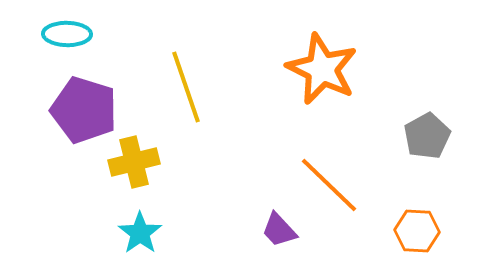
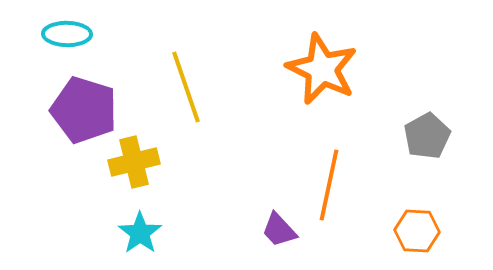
orange line: rotated 58 degrees clockwise
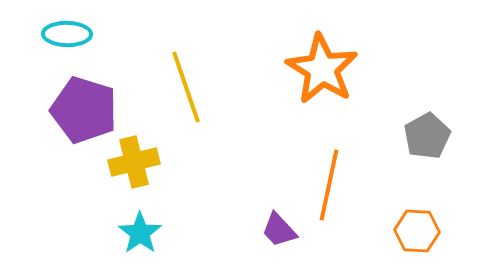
orange star: rotated 6 degrees clockwise
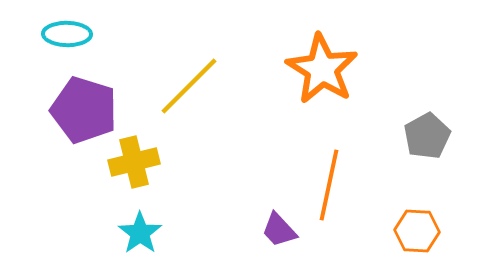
yellow line: moved 3 px right, 1 px up; rotated 64 degrees clockwise
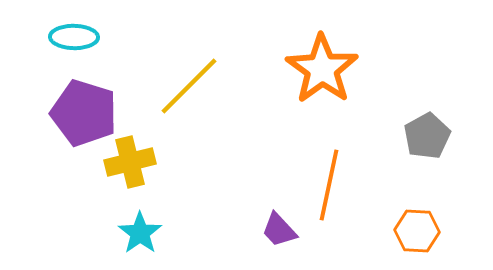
cyan ellipse: moved 7 px right, 3 px down
orange star: rotated 4 degrees clockwise
purple pentagon: moved 3 px down
yellow cross: moved 4 px left
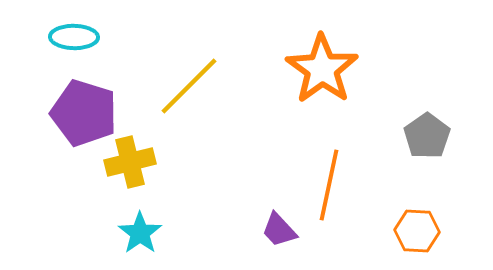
gray pentagon: rotated 6 degrees counterclockwise
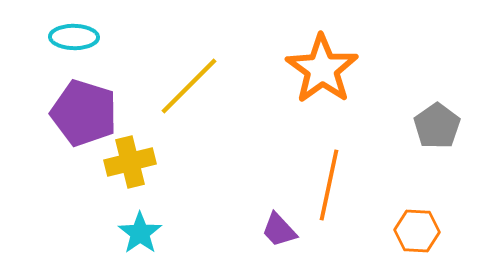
gray pentagon: moved 10 px right, 10 px up
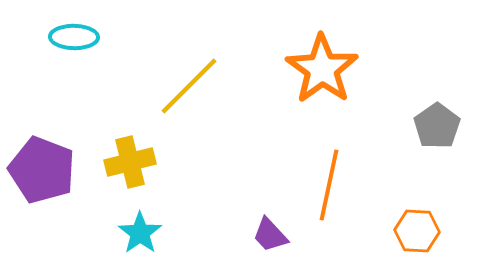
purple pentagon: moved 42 px left, 57 px down; rotated 4 degrees clockwise
purple trapezoid: moved 9 px left, 5 px down
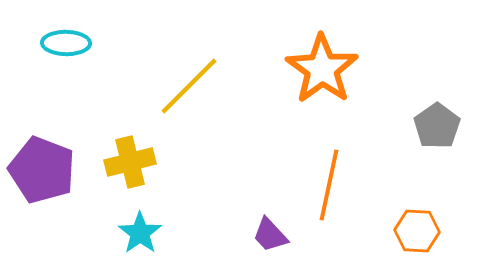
cyan ellipse: moved 8 px left, 6 px down
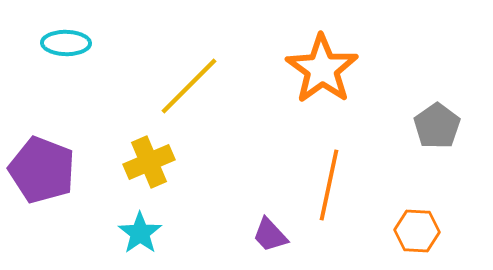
yellow cross: moved 19 px right; rotated 9 degrees counterclockwise
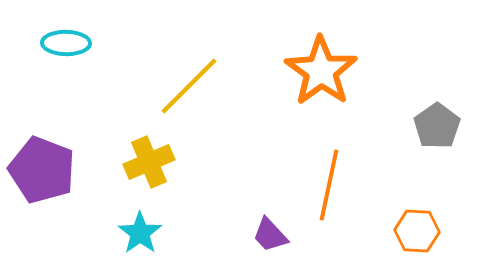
orange star: moved 1 px left, 2 px down
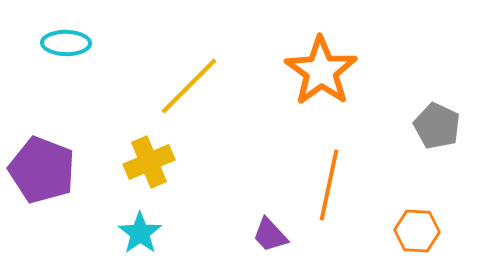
gray pentagon: rotated 12 degrees counterclockwise
